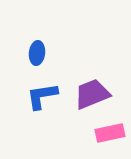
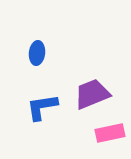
blue L-shape: moved 11 px down
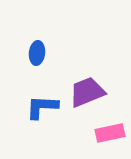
purple trapezoid: moved 5 px left, 2 px up
blue L-shape: rotated 12 degrees clockwise
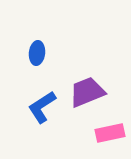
blue L-shape: rotated 36 degrees counterclockwise
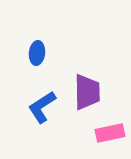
purple trapezoid: rotated 111 degrees clockwise
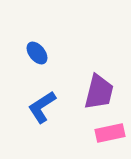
blue ellipse: rotated 45 degrees counterclockwise
purple trapezoid: moved 12 px right; rotated 15 degrees clockwise
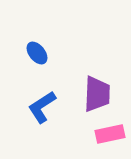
purple trapezoid: moved 2 px left, 2 px down; rotated 12 degrees counterclockwise
pink rectangle: moved 1 px down
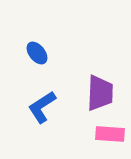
purple trapezoid: moved 3 px right, 1 px up
pink rectangle: rotated 16 degrees clockwise
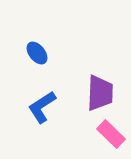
pink rectangle: moved 1 px right; rotated 40 degrees clockwise
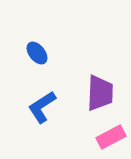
pink rectangle: moved 3 px down; rotated 72 degrees counterclockwise
